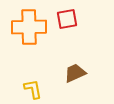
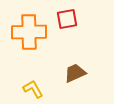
orange cross: moved 5 px down
yellow L-shape: rotated 20 degrees counterclockwise
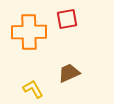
brown trapezoid: moved 6 px left
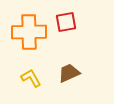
red square: moved 1 px left, 3 px down
yellow L-shape: moved 2 px left, 11 px up
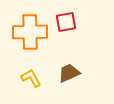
orange cross: moved 1 px right
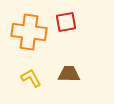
orange cross: moved 1 px left; rotated 8 degrees clockwise
brown trapezoid: moved 1 px down; rotated 25 degrees clockwise
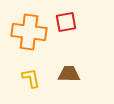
yellow L-shape: rotated 20 degrees clockwise
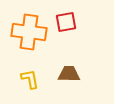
yellow L-shape: moved 1 px left, 1 px down
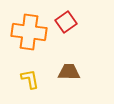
red square: rotated 25 degrees counterclockwise
brown trapezoid: moved 2 px up
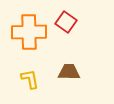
red square: rotated 20 degrees counterclockwise
orange cross: rotated 8 degrees counterclockwise
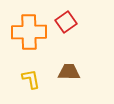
red square: rotated 20 degrees clockwise
yellow L-shape: moved 1 px right
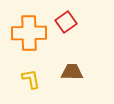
orange cross: moved 1 px down
brown trapezoid: moved 3 px right
